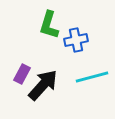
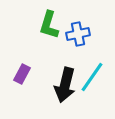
blue cross: moved 2 px right, 6 px up
cyan line: rotated 40 degrees counterclockwise
black arrow: moved 22 px right; rotated 152 degrees clockwise
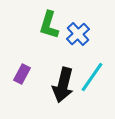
blue cross: rotated 30 degrees counterclockwise
black arrow: moved 2 px left
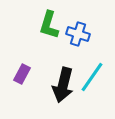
blue cross: rotated 30 degrees counterclockwise
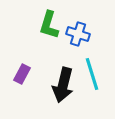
cyan line: moved 3 px up; rotated 52 degrees counterclockwise
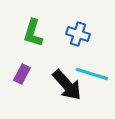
green L-shape: moved 16 px left, 8 px down
cyan line: rotated 56 degrees counterclockwise
black arrow: moved 4 px right; rotated 56 degrees counterclockwise
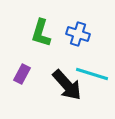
green L-shape: moved 8 px right
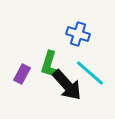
green L-shape: moved 9 px right, 32 px down
cyan line: moved 2 px left, 1 px up; rotated 24 degrees clockwise
